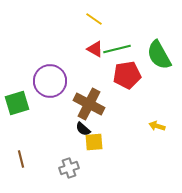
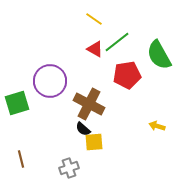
green line: moved 7 px up; rotated 24 degrees counterclockwise
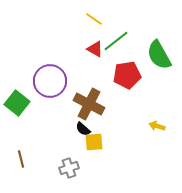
green line: moved 1 px left, 1 px up
green square: rotated 35 degrees counterclockwise
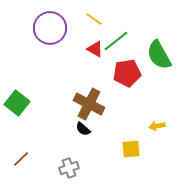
red pentagon: moved 2 px up
purple circle: moved 53 px up
yellow arrow: rotated 28 degrees counterclockwise
yellow square: moved 37 px right, 7 px down
brown line: rotated 60 degrees clockwise
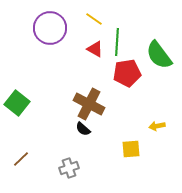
green line: moved 1 px right, 1 px down; rotated 48 degrees counterclockwise
green semicircle: rotated 8 degrees counterclockwise
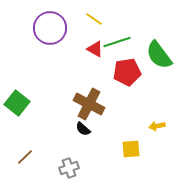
green line: rotated 68 degrees clockwise
red pentagon: moved 1 px up
brown line: moved 4 px right, 2 px up
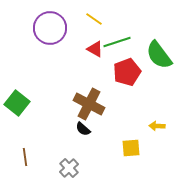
red pentagon: rotated 12 degrees counterclockwise
yellow arrow: rotated 14 degrees clockwise
yellow square: moved 1 px up
brown line: rotated 54 degrees counterclockwise
gray cross: rotated 24 degrees counterclockwise
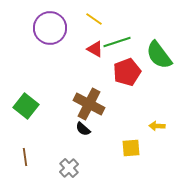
green square: moved 9 px right, 3 px down
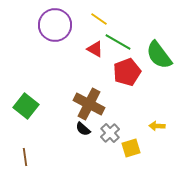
yellow line: moved 5 px right
purple circle: moved 5 px right, 3 px up
green line: moved 1 px right; rotated 48 degrees clockwise
yellow square: rotated 12 degrees counterclockwise
gray cross: moved 41 px right, 35 px up
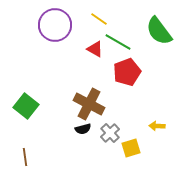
green semicircle: moved 24 px up
black semicircle: rotated 56 degrees counterclockwise
